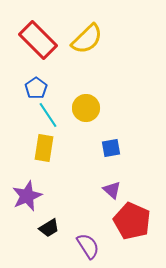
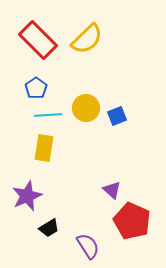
cyan line: rotated 60 degrees counterclockwise
blue square: moved 6 px right, 32 px up; rotated 12 degrees counterclockwise
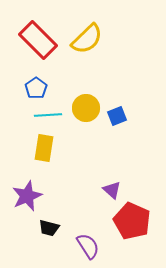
black trapezoid: rotated 45 degrees clockwise
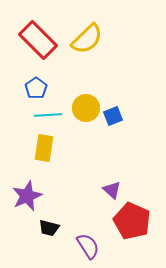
blue square: moved 4 px left
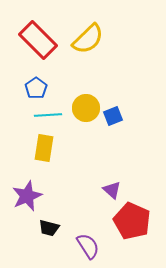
yellow semicircle: moved 1 px right
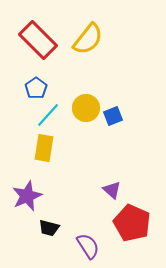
yellow semicircle: rotated 8 degrees counterclockwise
cyan line: rotated 44 degrees counterclockwise
red pentagon: moved 2 px down
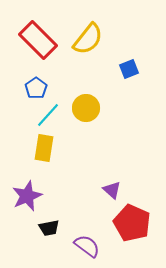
blue square: moved 16 px right, 47 px up
black trapezoid: rotated 25 degrees counterclockwise
purple semicircle: moved 1 px left; rotated 20 degrees counterclockwise
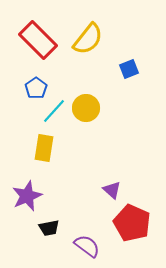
cyan line: moved 6 px right, 4 px up
